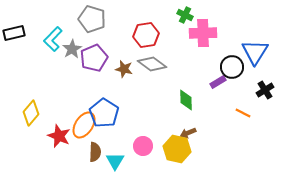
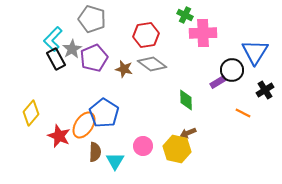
black rectangle: moved 42 px right, 26 px down; rotated 75 degrees clockwise
black circle: moved 3 px down
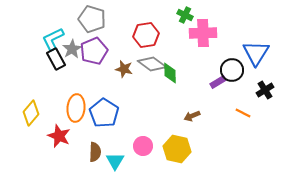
cyan L-shape: rotated 20 degrees clockwise
blue triangle: moved 1 px right, 1 px down
purple pentagon: moved 7 px up
green diamond: moved 16 px left, 27 px up
orange ellipse: moved 8 px left, 17 px up; rotated 28 degrees counterclockwise
brown arrow: moved 4 px right, 17 px up
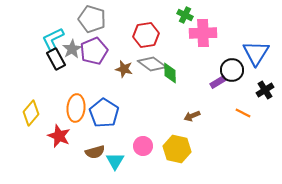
brown semicircle: rotated 72 degrees clockwise
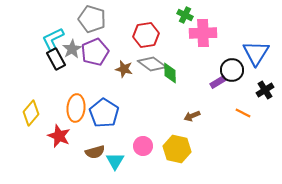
purple pentagon: moved 1 px right, 1 px down
